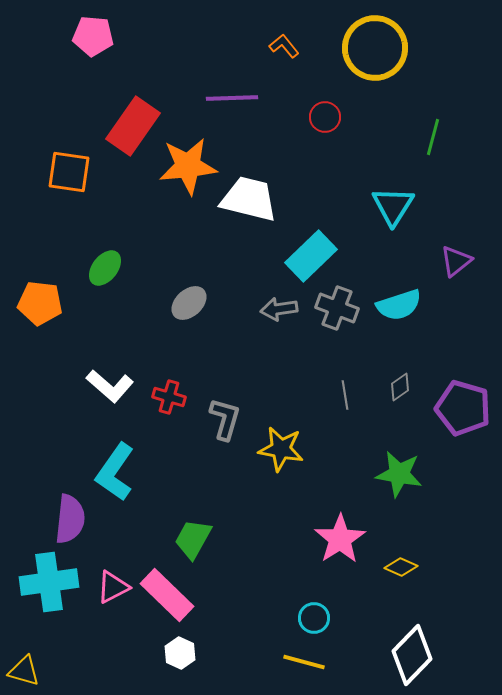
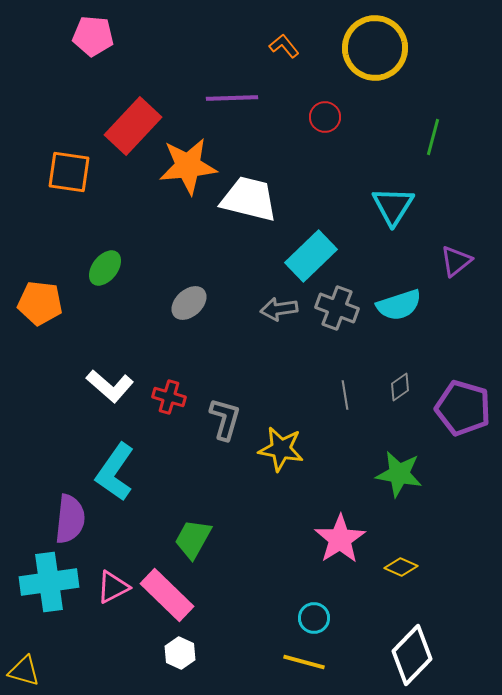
red rectangle: rotated 8 degrees clockwise
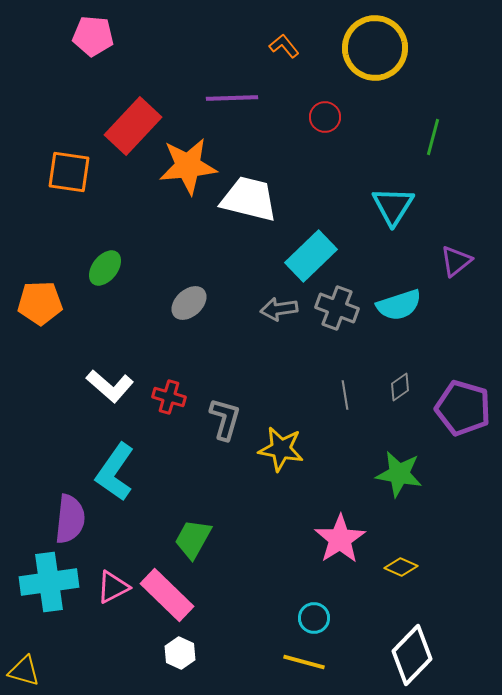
orange pentagon: rotated 9 degrees counterclockwise
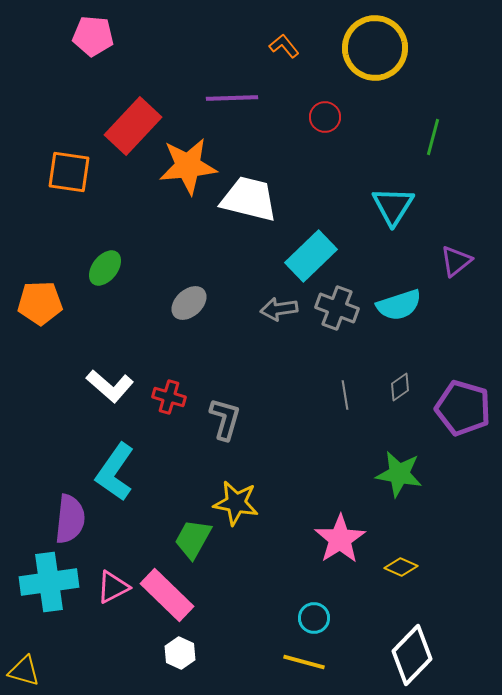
yellow star: moved 45 px left, 54 px down
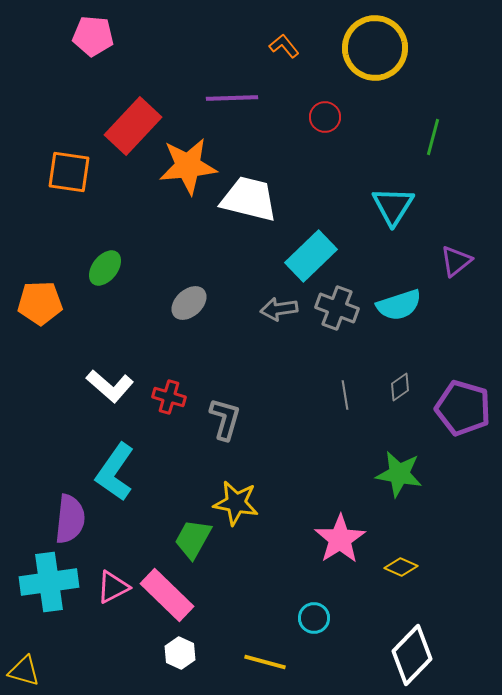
yellow line: moved 39 px left
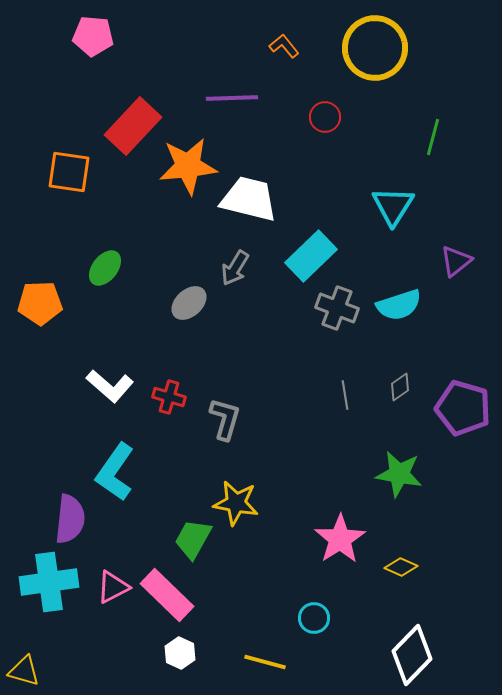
gray arrow: moved 44 px left, 41 px up; rotated 51 degrees counterclockwise
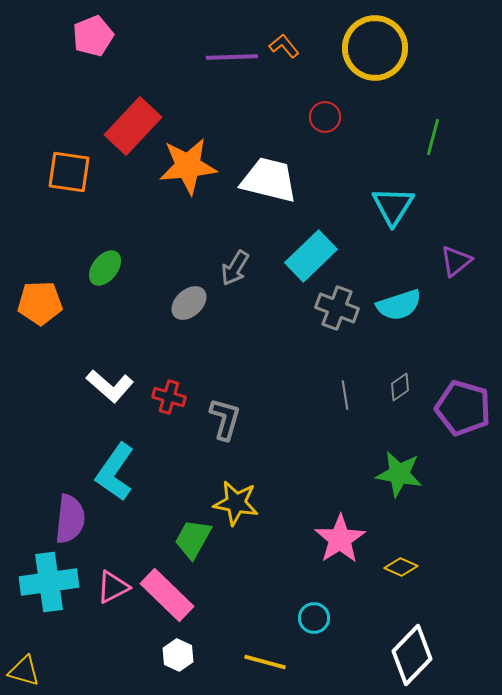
pink pentagon: rotated 27 degrees counterclockwise
purple line: moved 41 px up
white trapezoid: moved 20 px right, 19 px up
white hexagon: moved 2 px left, 2 px down
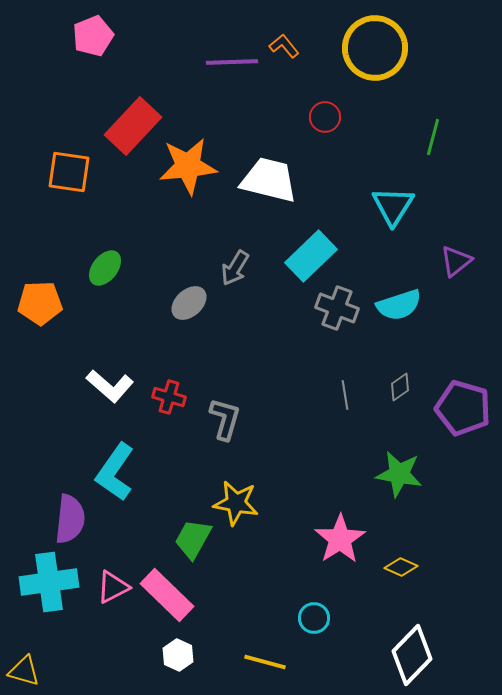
purple line: moved 5 px down
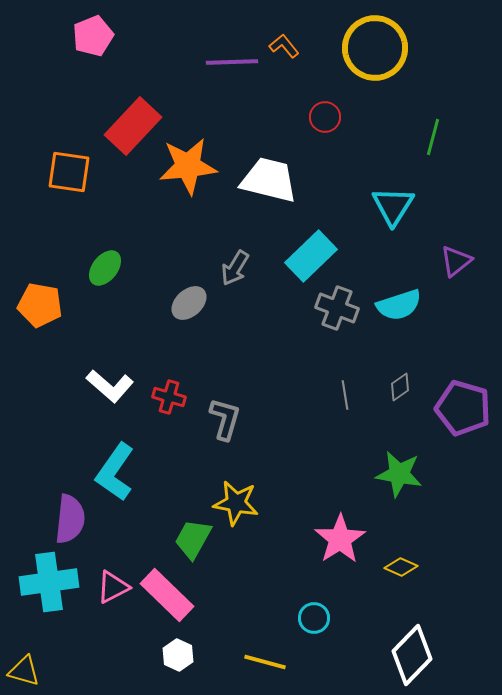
orange pentagon: moved 2 px down; rotated 12 degrees clockwise
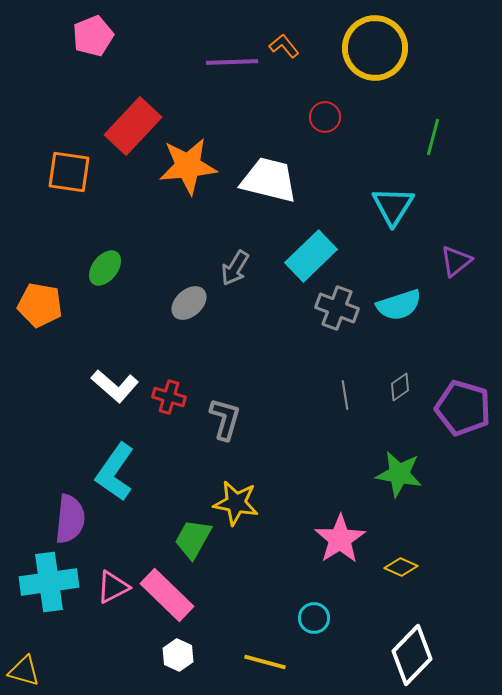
white L-shape: moved 5 px right
